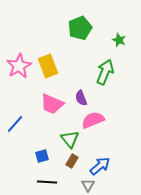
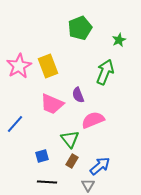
green star: rotated 24 degrees clockwise
purple semicircle: moved 3 px left, 3 px up
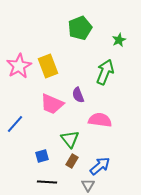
pink semicircle: moved 7 px right; rotated 30 degrees clockwise
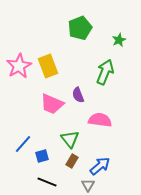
blue line: moved 8 px right, 20 px down
black line: rotated 18 degrees clockwise
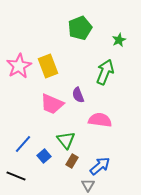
green triangle: moved 4 px left, 1 px down
blue square: moved 2 px right; rotated 24 degrees counterclockwise
black line: moved 31 px left, 6 px up
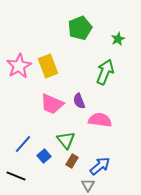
green star: moved 1 px left, 1 px up
purple semicircle: moved 1 px right, 6 px down
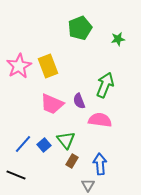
green star: rotated 16 degrees clockwise
green arrow: moved 13 px down
blue square: moved 11 px up
blue arrow: moved 2 px up; rotated 55 degrees counterclockwise
black line: moved 1 px up
